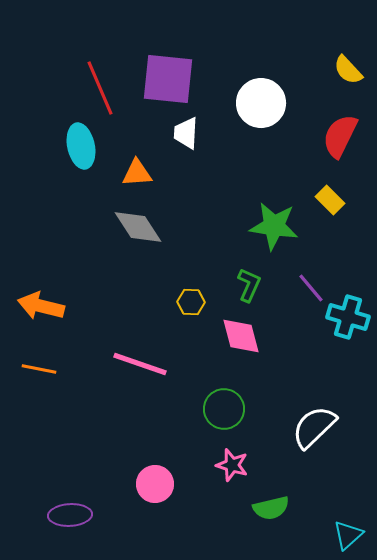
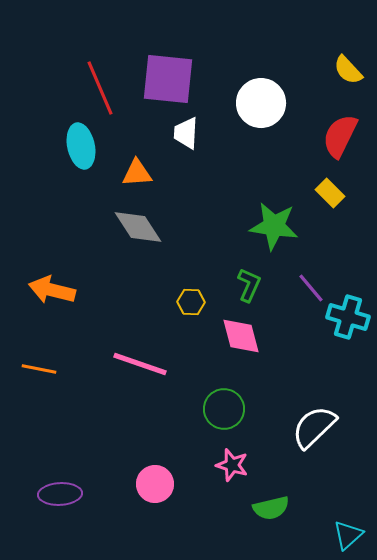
yellow rectangle: moved 7 px up
orange arrow: moved 11 px right, 16 px up
purple ellipse: moved 10 px left, 21 px up
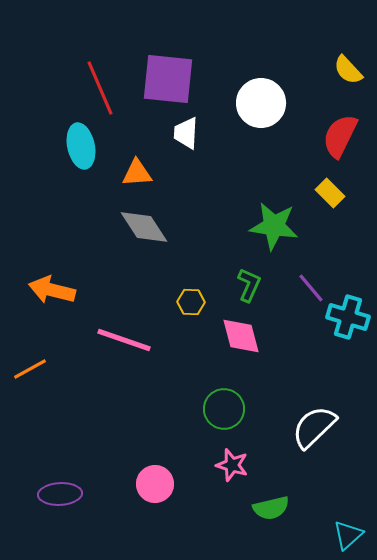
gray diamond: moved 6 px right
pink line: moved 16 px left, 24 px up
orange line: moved 9 px left; rotated 40 degrees counterclockwise
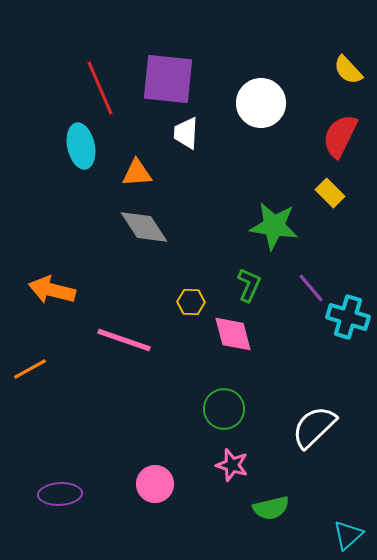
pink diamond: moved 8 px left, 2 px up
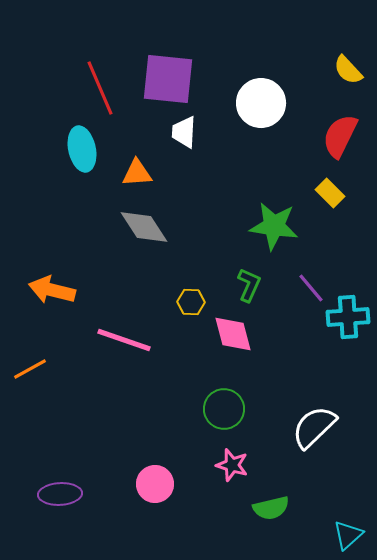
white trapezoid: moved 2 px left, 1 px up
cyan ellipse: moved 1 px right, 3 px down
cyan cross: rotated 21 degrees counterclockwise
